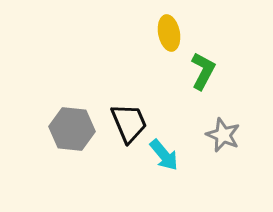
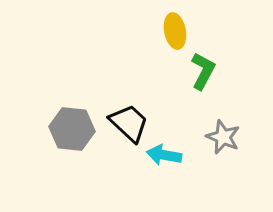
yellow ellipse: moved 6 px right, 2 px up
black trapezoid: rotated 24 degrees counterclockwise
gray star: moved 2 px down
cyan arrow: rotated 140 degrees clockwise
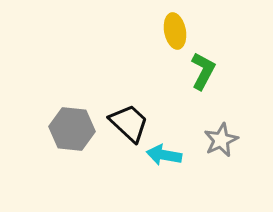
gray star: moved 2 px left, 3 px down; rotated 24 degrees clockwise
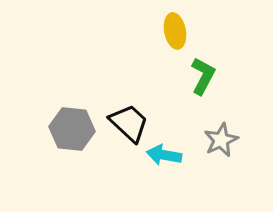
green L-shape: moved 5 px down
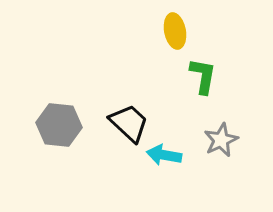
green L-shape: rotated 18 degrees counterclockwise
gray hexagon: moved 13 px left, 4 px up
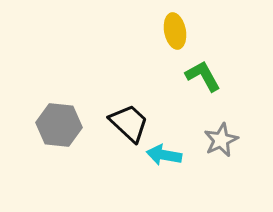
green L-shape: rotated 39 degrees counterclockwise
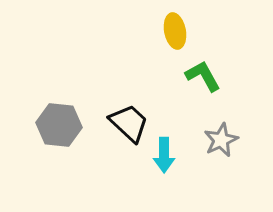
cyan arrow: rotated 100 degrees counterclockwise
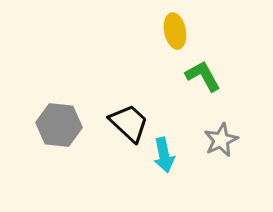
cyan arrow: rotated 12 degrees counterclockwise
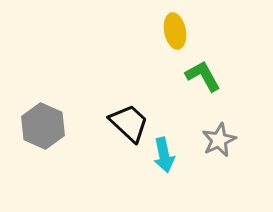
gray hexagon: moved 16 px left, 1 px down; rotated 18 degrees clockwise
gray star: moved 2 px left
